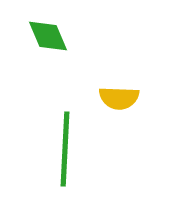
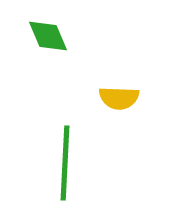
green line: moved 14 px down
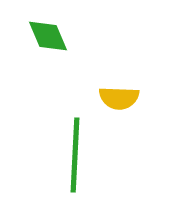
green line: moved 10 px right, 8 px up
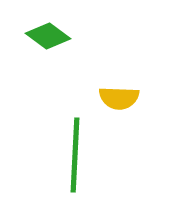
green diamond: rotated 30 degrees counterclockwise
